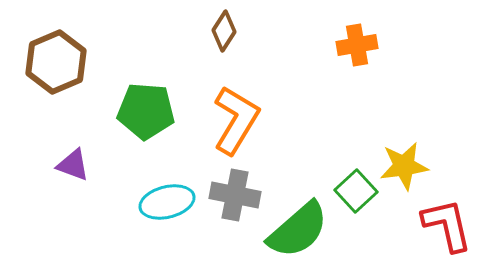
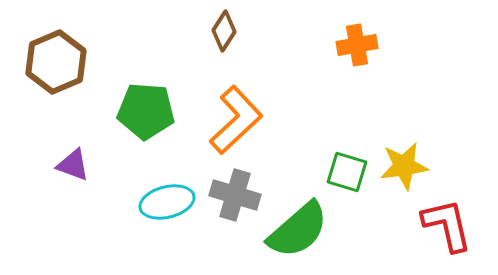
orange L-shape: rotated 16 degrees clockwise
green square: moved 9 px left, 19 px up; rotated 30 degrees counterclockwise
gray cross: rotated 6 degrees clockwise
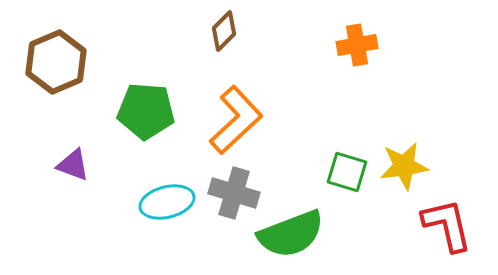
brown diamond: rotated 12 degrees clockwise
gray cross: moved 1 px left, 2 px up
green semicircle: moved 7 px left, 4 px down; rotated 20 degrees clockwise
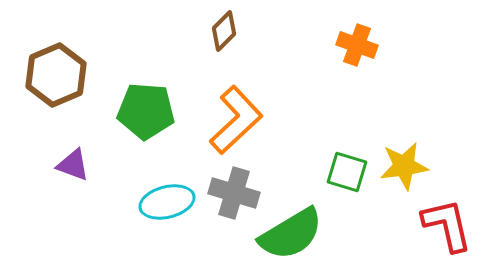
orange cross: rotated 30 degrees clockwise
brown hexagon: moved 13 px down
green semicircle: rotated 10 degrees counterclockwise
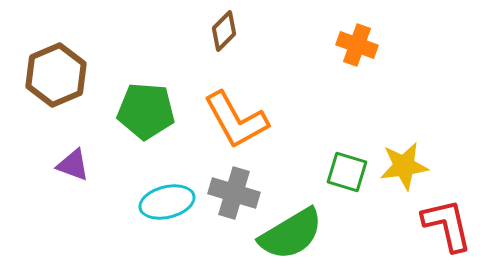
orange L-shape: rotated 104 degrees clockwise
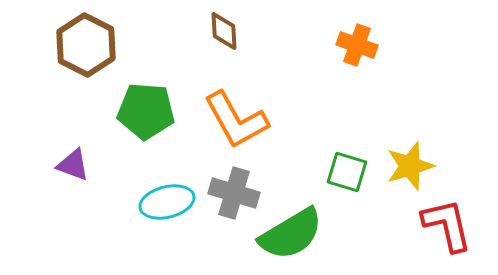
brown diamond: rotated 48 degrees counterclockwise
brown hexagon: moved 30 px right, 30 px up; rotated 10 degrees counterclockwise
yellow star: moved 6 px right; rotated 9 degrees counterclockwise
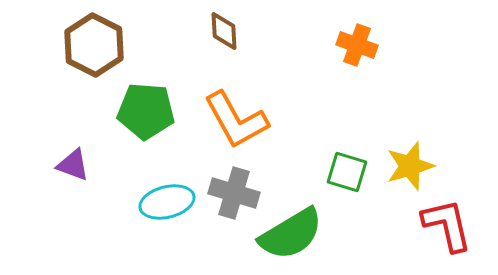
brown hexagon: moved 8 px right
